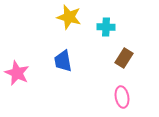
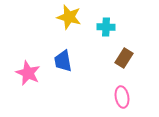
pink star: moved 11 px right
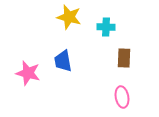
brown rectangle: rotated 30 degrees counterclockwise
pink star: rotated 10 degrees counterclockwise
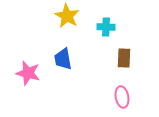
yellow star: moved 2 px left, 1 px up; rotated 15 degrees clockwise
blue trapezoid: moved 2 px up
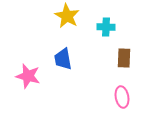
pink star: moved 3 px down
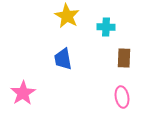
pink star: moved 5 px left, 17 px down; rotated 25 degrees clockwise
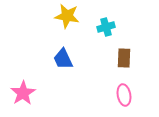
yellow star: rotated 20 degrees counterclockwise
cyan cross: rotated 18 degrees counterclockwise
blue trapezoid: rotated 15 degrees counterclockwise
pink ellipse: moved 2 px right, 2 px up
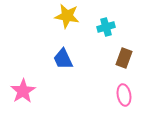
brown rectangle: rotated 18 degrees clockwise
pink star: moved 2 px up
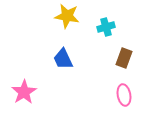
pink star: moved 1 px right, 1 px down
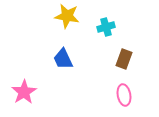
brown rectangle: moved 1 px down
